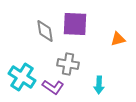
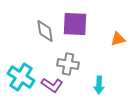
cyan cross: moved 1 px left
purple L-shape: moved 1 px left, 2 px up
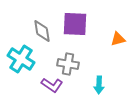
gray diamond: moved 3 px left
cyan cross: moved 18 px up
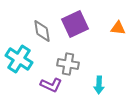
purple square: rotated 28 degrees counterclockwise
orange triangle: moved 11 px up; rotated 21 degrees clockwise
cyan cross: moved 2 px left
purple L-shape: moved 1 px left; rotated 10 degrees counterclockwise
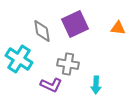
cyan arrow: moved 3 px left
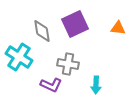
cyan cross: moved 2 px up
